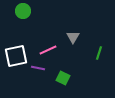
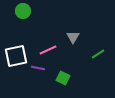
green line: moved 1 px left, 1 px down; rotated 40 degrees clockwise
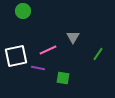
green line: rotated 24 degrees counterclockwise
green square: rotated 16 degrees counterclockwise
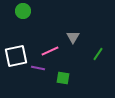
pink line: moved 2 px right, 1 px down
